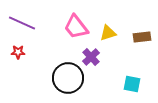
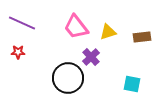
yellow triangle: moved 1 px up
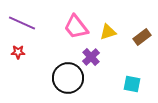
brown rectangle: rotated 30 degrees counterclockwise
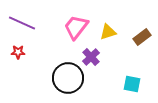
pink trapezoid: rotated 76 degrees clockwise
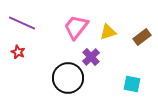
red star: rotated 24 degrees clockwise
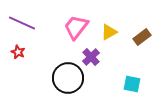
yellow triangle: moved 1 px right; rotated 12 degrees counterclockwise
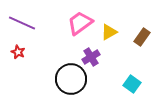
pink trapezoid: moved 4 px right, 4 px up; rotated 16 degrees clockwise
brown rectangle: rotated 18 degrees counterclockwise
purple cross: rotated 12 degrees clockwise
black circle: moved 3 px right, 1 px down
cyan square: rotated 24 degrees clockwise
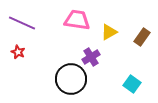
pink trapezoid: moved 3 px left, 3 px up; rotated 44 degrees clockwise
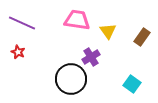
yellow triangle: moved 1 px left, 1 px up; rotated 36 degrees counterclockwise
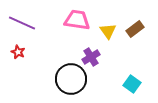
brown rectangle: moved 7 px left, 8 px up; rotated 18 degrees clockwise
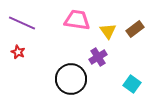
purple cross: moved 7 px right
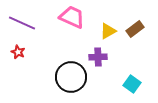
pink trapezoid: moved 5 px left, 3 px up; rotated 16 degrees clockwise
yellow triangle: rotated 36 degrees clockwise
purple cross: rotated 30 degrees clockwise
black circle: moved 2 px up
